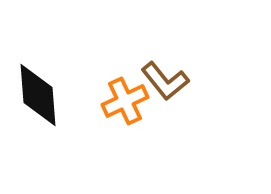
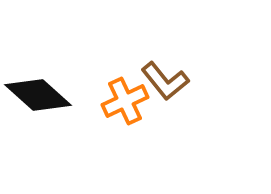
black diamond: rotated 44 degrees counterclockwise
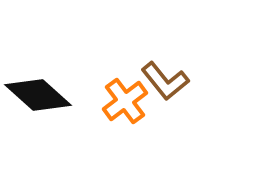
orange cross: rotated 12 degrees counterclockwise
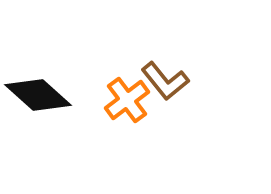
orange cross: moved 2 px right, 1 px up
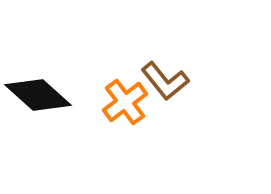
orange cross: moved 2 px left, 2 px down
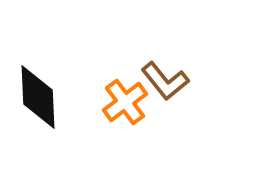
black diamond: moved 2 px down; rotated 46 degrees clockwise
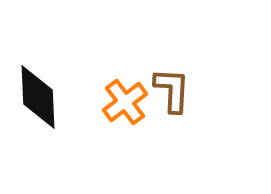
brown L-shape: moved 7 px right, 9 px down; rotated 138 degrees counterclockwise
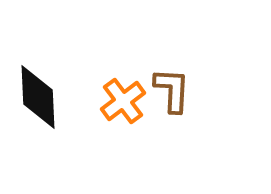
orange cross: moved 2 px left, 1 px up
